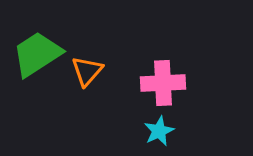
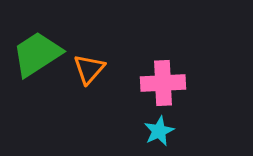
orange triangle: moved 2 px right, 2 px up
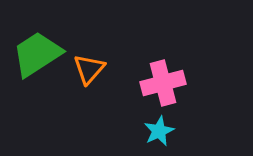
pink cross: rotated 12 degrees counterclockwise
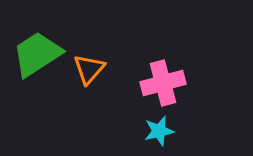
cyan star: rotated 12 degrees clockwise
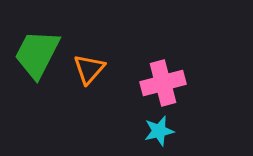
green trapezoid: rotated 30 degrees counterclockwise
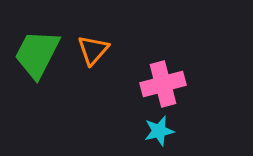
orange triangle: moved 4 px right, 19 px up
pink cross: moved 1 px down
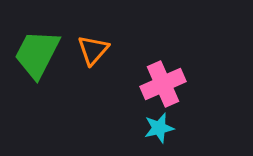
pink cross: rotated 9 degrees counterclockwise
cyan star: moved 3 px up
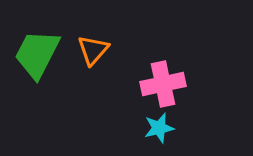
pink cross: rotated 12 degrees clockwise
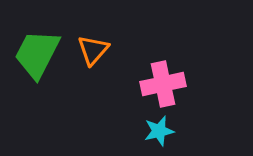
cyan star: moved 3 px down
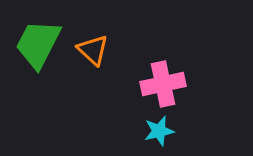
orange triangle: rotated 28 degrees counterclockwise
green trapezoid: moved 1 px right, 10 px up
